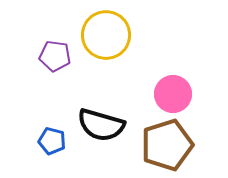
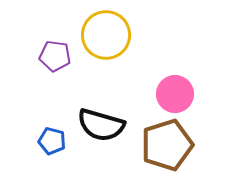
pink circle: moved 2 px right
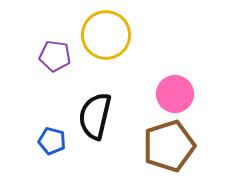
black semicircle: moved 6 px left, 9 px up; rotated 87 degrees clockwise
brown pentagon: moved 2 px right, 1 px down
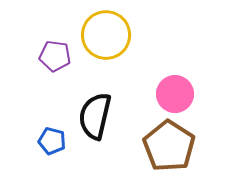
brown pentagon: rotated 21 degrees counterclockwise
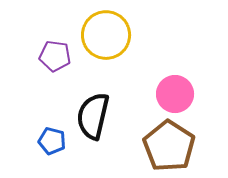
black semicircle: moved 2 px left
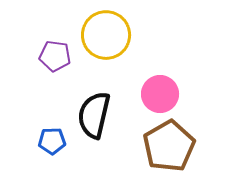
pink circle: moved 15 px left
black semicircle: moved 1 px right, 1 px up
blue pentagon: rotated 16 degrees counterclockwise
brown pentagon: rotated 9 degrees clockwise
